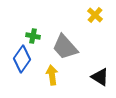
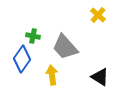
yellow cross: moved 3 px right
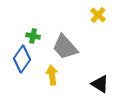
black triangle: moved 7 px down
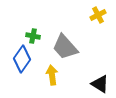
yellow cross: rotated 21 degrees clockwise
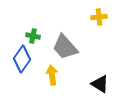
yellow cross: moved 1 px right, 2 px down; rotated 21 degrees clockwise
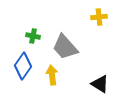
blue diamond: moved 1 px right, 7 px down
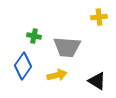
green cross: moved 1 px right
gray trapezoid: moved 2 px right; rotated 44 degrees counterclockwise
yellow arrow: moved 5 px right; rotated 84 degrees clockwise
black triangle: moved 3 px left, 3 px up
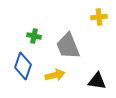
gray trapezoid: moved 1 px right, 1 px up; rotated 64 degrees clockwise
blue diamond: rotated 16 degrees counterclockwise
yellow arrow: moved 2 px left
black triangle: rotated 24 degrees counterclockwise
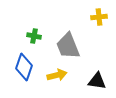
blue diamond: moved 1 px right, 1 px down
yellow arrow: moved 2 px right
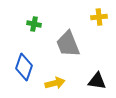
green cross: moved 12 px up
gray trapezoid: moved 2 px up
yellow arrow: moved 2 px left, 8 px down
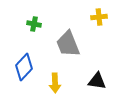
blue diamond: rotated 24 degrees clockwise
yellow arrow: rotated 102 degrees clockwise
